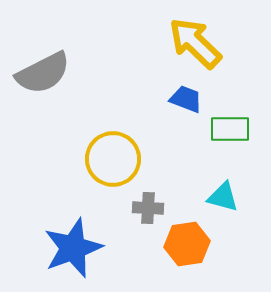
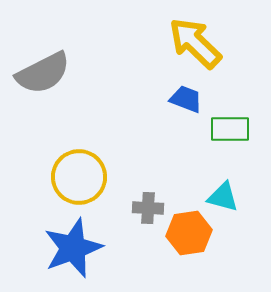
yellow circle: moved 34 px left, 18 px down
orange hexagon: moved 2 px right, 11 px up
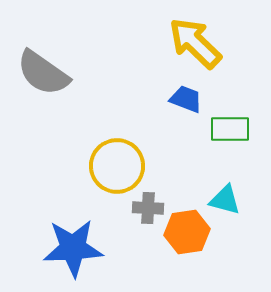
gray semicircle: rotated 62 degrees clockwise
yellow circle: moved 38 px right, 11 px up
cyan triangle: moved 2 px right, 3 px down
orange hexagon: moved 2 px left, 1 px up
blue star: rotated 18 degrees clockwise
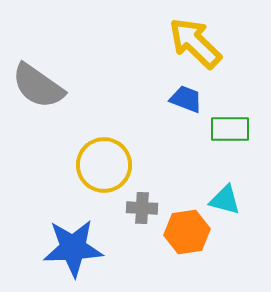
gray semicircle: moved 5 px left, 13 px down
yellow circle: moved 13 px left, 1 px up
gray cross: moved 6 px left
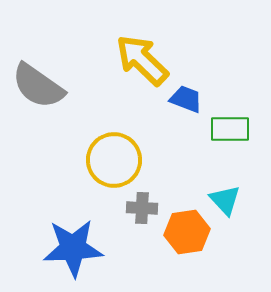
yellow arrow: moved 53 px left, 17 px down
yellow circle: moved 10 px right, 5 px up
cyan triangle: rotated 32 degrees clockwise
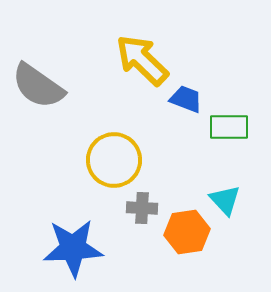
green rectangle: moved 1 px left, 2 px up
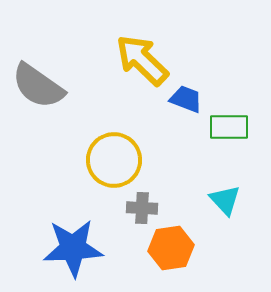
orange hexagon: moved 16 px left, 16 px down
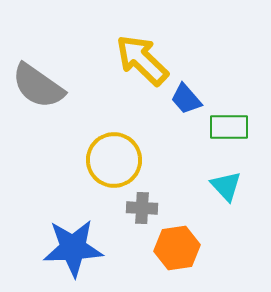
blue trapezoid: rotated 152 degrees counterclockwise
cyan triangle: moved 1 px right, 14 px up
orange hexagon: moved 6 px right
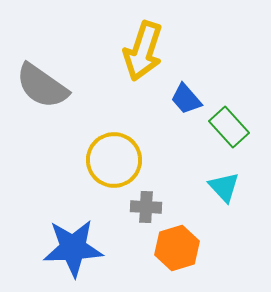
yellow arrow: moved 1 px right, 9 px up; rotated 116 degrees counterclockwise
gray semicircle: moved 4 px right
green rectangle: rotated 48 degrees clockwise
cyan triangle: moved 2 px left, 1 px down
gray cross: moved 4 px right, 1 px up
orange hexagon: rotated 9 degrees counterclockwise
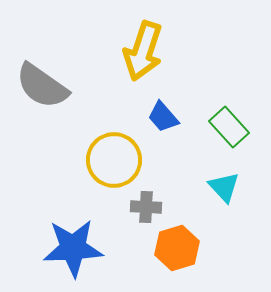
blue trapezoid: moved 23 px left, 18 px down
